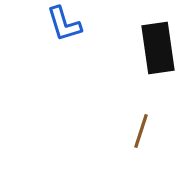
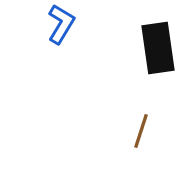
blue L-shape: moved 3 px left; rotated 132 degrees counterclockwise
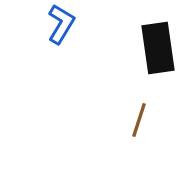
brown line: moved 2 px left, 11 px up
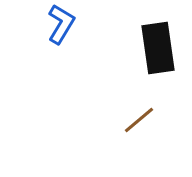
brown line: rotated 32 degrees clockwise
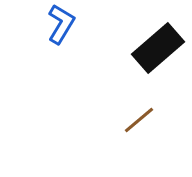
black rectangle: rotated 57 degrees clockwise
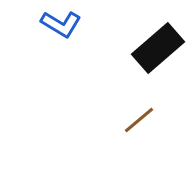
blue L-shape: rotated 90 degrees clockwise
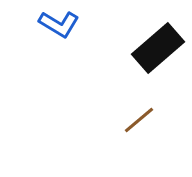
blue L-shape: moved 2 px left
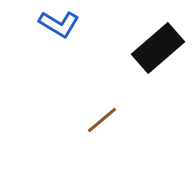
brown line: moved 37 px left
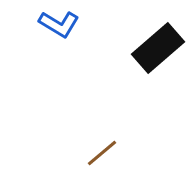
brown line: moved 33 px down
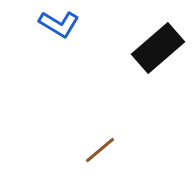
brown line: moved 2 px left, 3 px up
